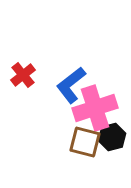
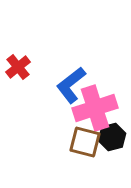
red cross: moved 5 px left, 8 px up
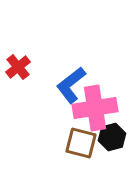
pink cross: rotated 9 degrees clockwise
brown square: moved 4 px left, 1 px down
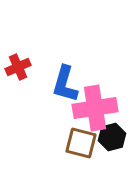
red cross: rotated 15 degrees clockwise
blue L-shape: moved 6 px left, 1 px up; rotated 36 degrees counterclockwise
